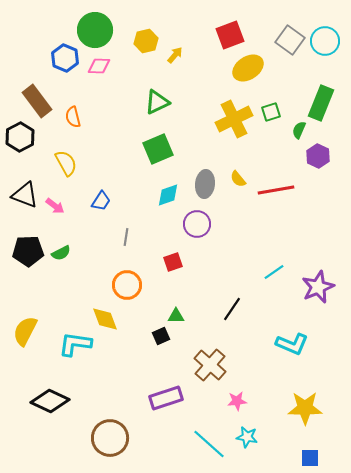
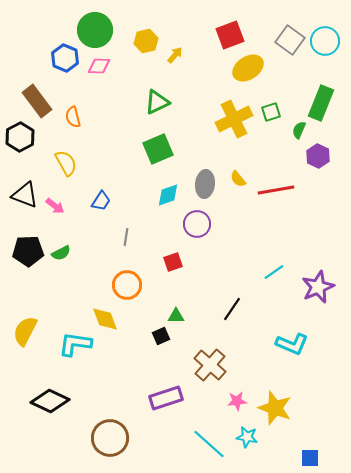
yellow star at (305, 408): moved 30 px left; rotated 20 degrees clockwise
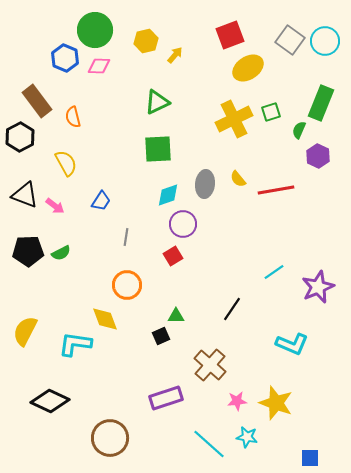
green square at (158, 149): rotated 20 degrees clockwise
purple circle at (197, 224): moved 14 px left
red square at (173, 262): moved 6 px up; rotated 12 degrees counterclockwise
yellow star at (275, 408): moved 1 px right, 5 px up
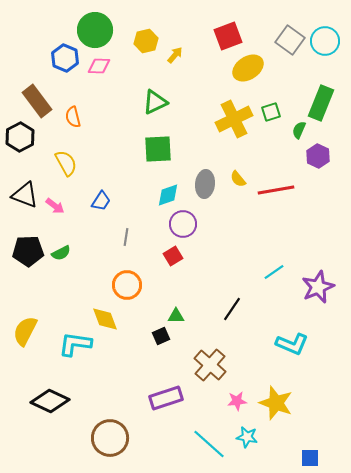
red square at (230, 35): moved 2 px left, 1 px down
green triangle at (157, 102): moved 2 px left
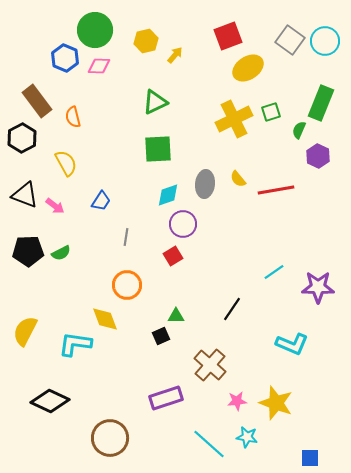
black hexagon at (20, 137): moved 2 px right, 1 px down
purple star at (318, 287): rotated 24 degrees clockwise
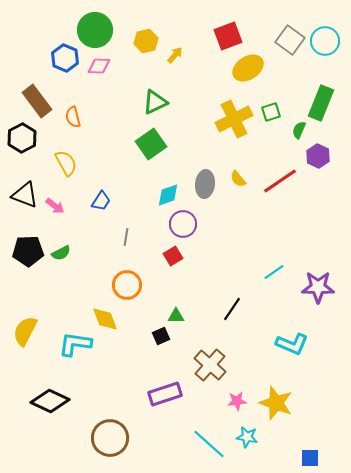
green square at (158, 149): moved 7 px left, 5 px up; rotated 32 degrees counterclockwise
red line at (276, 190): moved 4 px right, 9 px up; rotated 24 degrees counterclockwise
purple rectangle at (166, 398): moved 1 px left, 4 px up
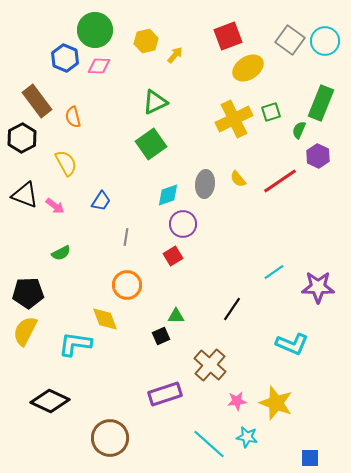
black pentagon at (28, 251): moved 42 px down
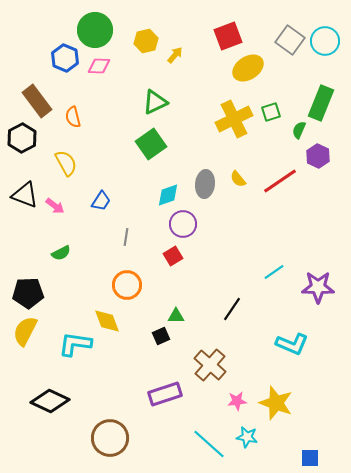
yellow diamond at (105, 319): moved 2 px right, 2 px down
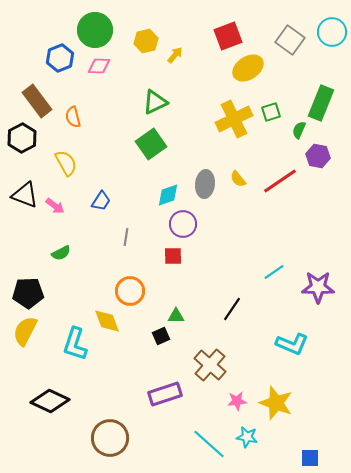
cyan circle at (325, 41): moved 7 px right, 9 px up
blue hexagon at (65, 58): moved 5 px left; rotated 16 degrees clockwise
purple hexagon at (318, 156): rotated 15 degrees counterclockwise
red square at (173, 256): rotated 30 degrees clockwise
orange circle at (127, 285): moved 3 px right, 6 px down
cyan L-shape at (75, 344): rotated 80 degrees counterclockwise
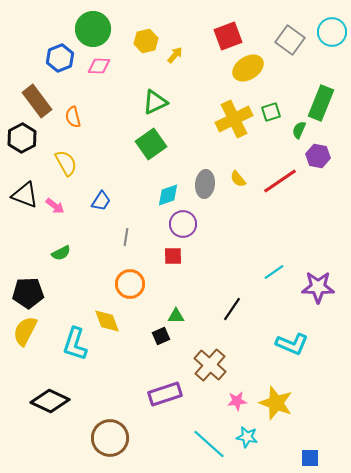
green circle at (95, 30): moved 2 px left, 1 px up
orange circle at (130, 291): moved 7 px up
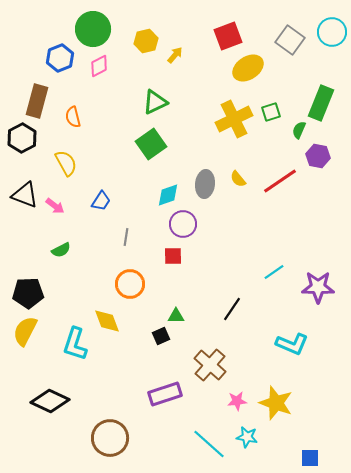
pink diamond at (99, 66): rotated 30 degrees counterclockwise
brown rectangle at (37, 101): rotated 52 degrees clockwise
green semicircle at (61, 253): moved 3 px up
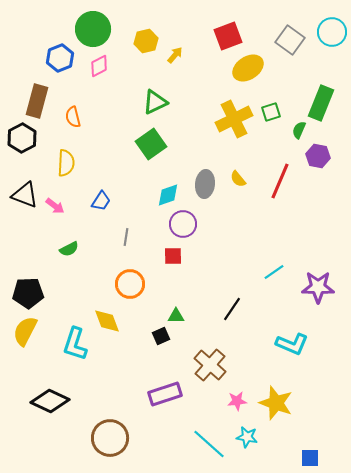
yellow semicircle at (66, 163): rotated 32 degrees clockwise
red line at (280, 181): rotated 33 degrees counterclockwise
green semicircle at (61, 250): moved 8 px right, 1 px up
